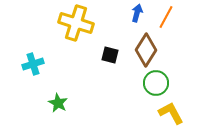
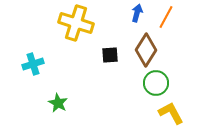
black square: rotated 18 degrees counterclockwise
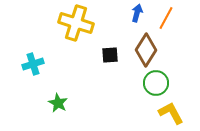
orange line: moved 1 px down
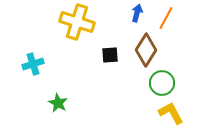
yellow cross: moved 1 px right, 1 px up
green circle: moved 6 px right
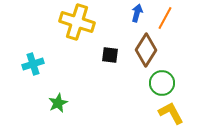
orange line: moved 1 px left
black square: rotated 12 degrees clockwise
green star: rotated 18 degrees clockwise
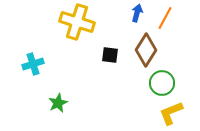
yellow L-shape: rotated 84 degrees counterclockwise
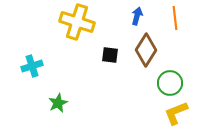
blue arrow: moved 3 px down
orange line: moved 10 px right; rotated 35 degrees counterclockwise
cyan cross: moved 1 px left, 2 px down
green circle: moved 8 px right
yellow L-shape: moved 5 px right
